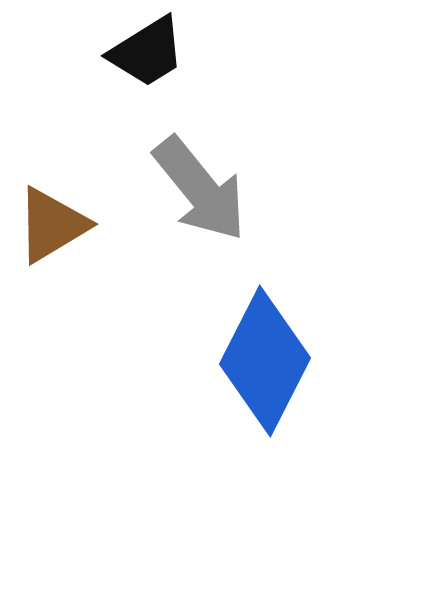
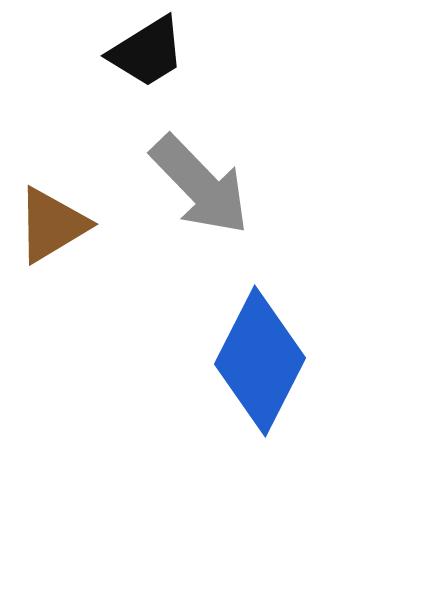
gray arrow: moved 4 px up; rotated 5 degrees counterclockwise
blue diamond: moved 5 px left
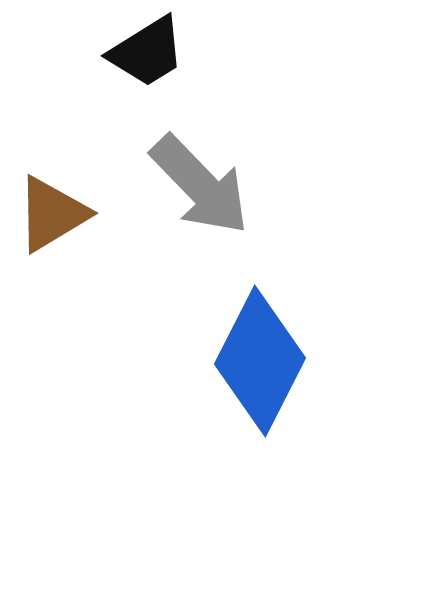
brown triangle: moved 11 px up
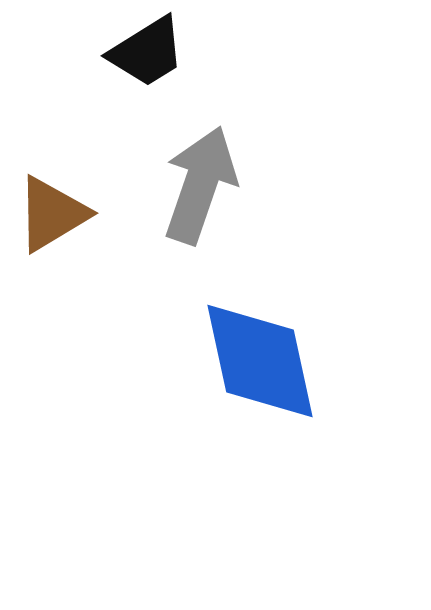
gray arrow: rotated 117 degrees counterclockwise
blue diamond: rotated 39 degrees counterclockwise
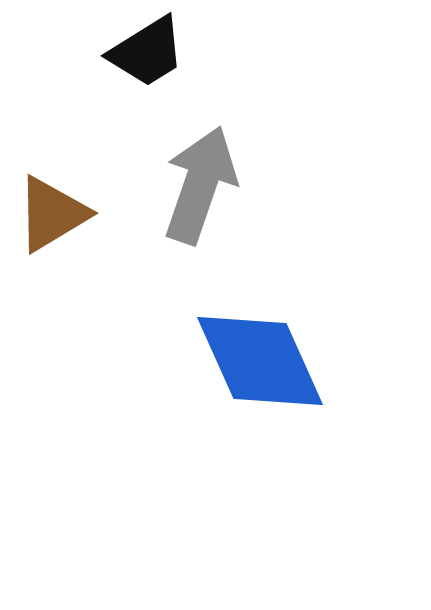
blue diamond: rotated 12 degrees counterclockwise
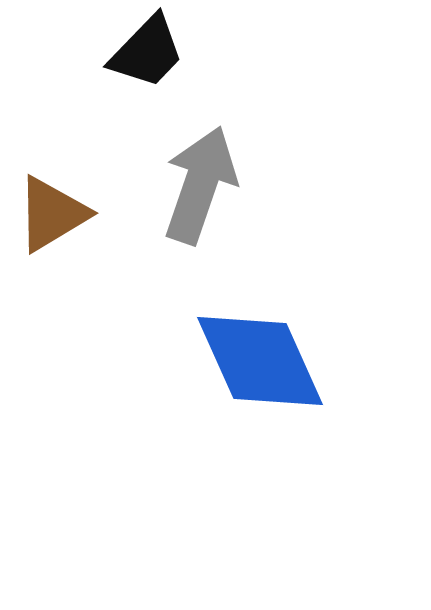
black trapezoid: rotated 14 degrees counterclockwise
